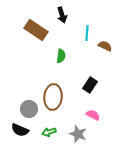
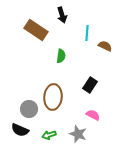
green arrow: moved 3 px down
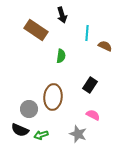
green arrow: moved 8 px left
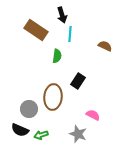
cyan line: moved 17 px left, 1 px down
green semicircle: moved 4 px left
black rectangle: moved 12 px left, 4 px up
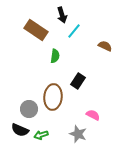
cyan line: moved 4 px right, 3 px up; rotated 35 degrees clockwise
green semicircle: moved 2 px left
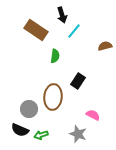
brown semicircle: rotated 40 degrees counterclockwise
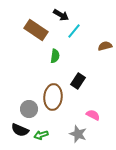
black arrow: moved 1 px left; rotated 42 degrees counterclockwise
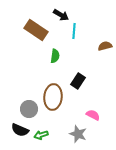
cyan line: rotated 35 degrees counterclockwise
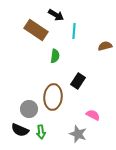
black arrow: moved 5 px left
green arrow: moved 3 px up; rotated 80 degrees counterclockwise
